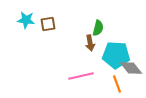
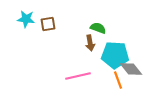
cyan star: moved 1 px up
green semicircle: rotated 84 degrees counterclockwise
cyan pentagon: moved 1 px left
gray diamond: moved 1 px down
pink line: moved 3 px left
orange line: moved 1 px right, 4 px up
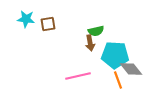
green semicircle: moved 2 px left, 3 px down; rotated 147 degrees clockwise
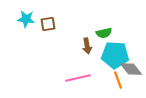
green semicircle: moved 8 px right, 2 px down
brown arrow: moved 3 px left, 3 px down
pink line: moved 2 px down
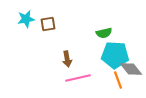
cyan star: rotated 18 degrees counterclockwise
brown arrow: moved 20 px left, 13 px down
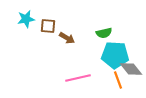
brown square: moved 2 px down; rotated 14 degrees clockwise
brown arrow: moved 21 px up; rotated 49 degrees counterclockwise
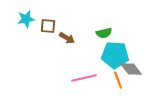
pink line: moved 6 px right
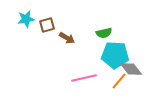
brown square: moved 1 px left, 1 px up; rotated 21 degrees counterclockwise
orange line: moved 1 px right, 1 px down; rotated 60 degrees clockwise
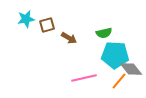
brown arrow: moved 2 px right
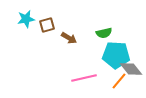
cyan pentagon: moved 1 px right
